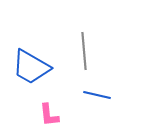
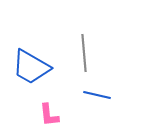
gray line: moved 2 px down
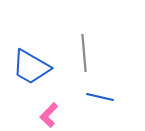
blue line: moved 3 px right, 2 px down
pink L-shape: rotated 50 degrees clockwise
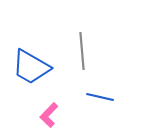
gray line: moved 2 px left, 2 px up
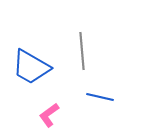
pink L-shape: rotated 10 degrees clockwise
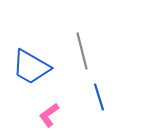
gray line: rotated 9 degrees counterclockwise
blue line: moved 1 px left; rotated 60 degrees clockwise
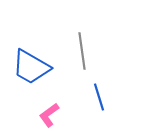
gray line: rotated 6 degrees clockwise
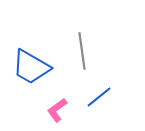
blue line: rotated 68 degrees clockwise
pink L-shape: moved 8 px right, 5 px up
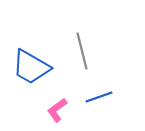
gray line: rotated 6 degrees counterclockwise
blue line: rotated 20 degrees clockwise
